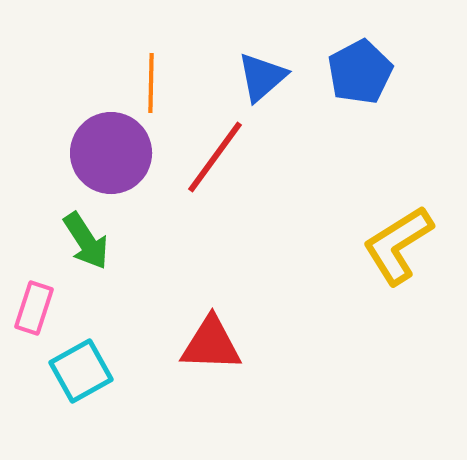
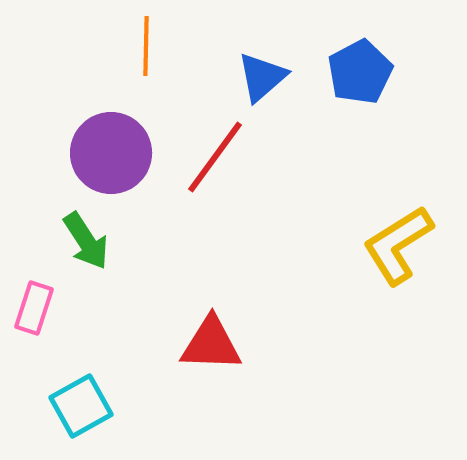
orange line: moved 5 px left, 37 px up
cyan square: moved 35 px down
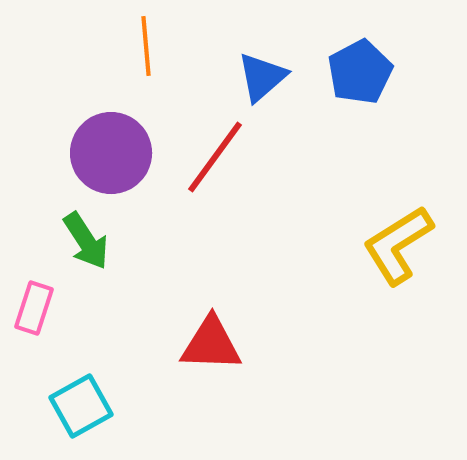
orange line: rotated 6 degrees counterclockwise
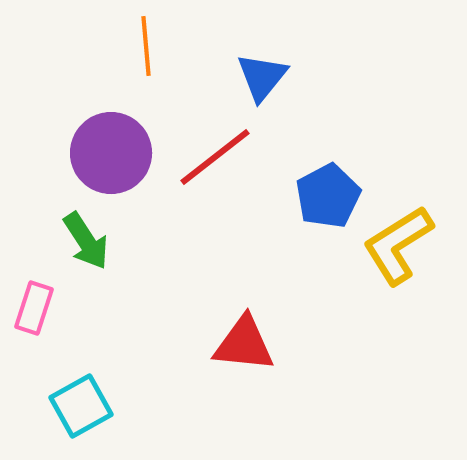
blue pentagon: moved 32 px left, 124 px down
blue triangle: rotated 10 degrees counterclockwise
red line: rotated 16 degrees clockwise
red triangle: moved 33 px right; rotated 4 degrees clockwise
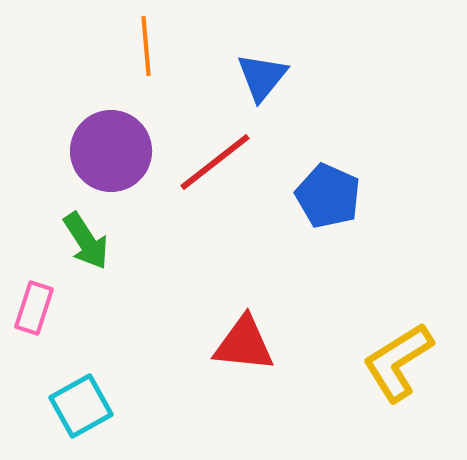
purple circle: moved 2 px up
red line: moved 5 px down
blue pentagon: rotated 20 degrees counterclockwise
yellow L-shape: moved 117 px down
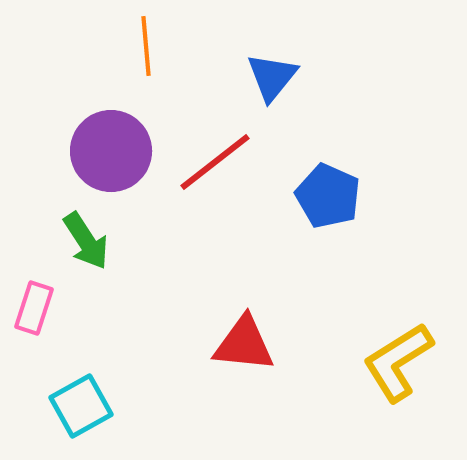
blue triangle: moved 10 px right
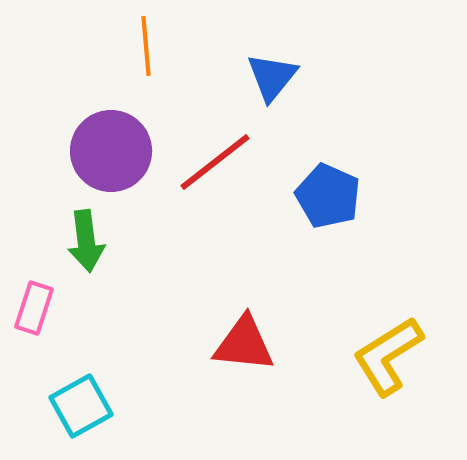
green arrow: rotated 26 degrees clockwise
yellow L-shape: moved 10 px left, 6 px up
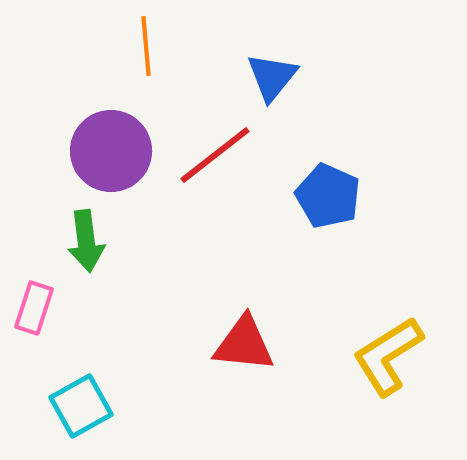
red line: moved 7 px up
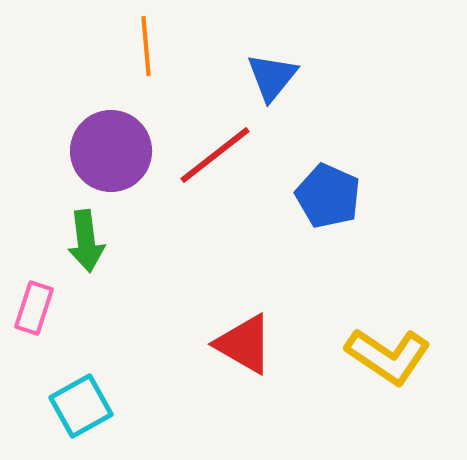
red triangle: rotated 24 degrees clockwise
yellow L-shape: rotated 114 degrees counterclockwise
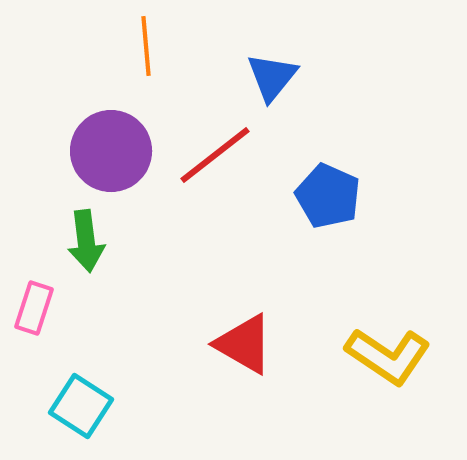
cyan square: rotated 28 degrees counterclockwise
